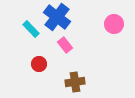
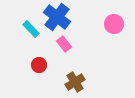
pink rectangle: moved 1 px left, 1 px up
red circle: moved 1 px down
brown cross: rotated 24 degrees counterclockwise
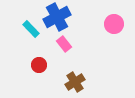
blue cross: rotated 24 degrees clockwise
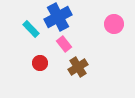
blue cross: moved 1 px right
red circle: moved 1 px right, 2 px up
brown cross: moved 3 px right, 15 px up
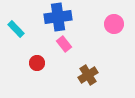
blue cross: rotated 20 degrees clockwise
cyan rectangle: moved 15 px left
red circle: moved 3 px left
brown cross: moved 10 px right, 8 px down
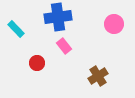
pink rectangle: moved 2 px down
brown cross: moved 10 px right, 1 px down
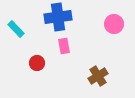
pink rectangle: rotated 28 degrees clockwise
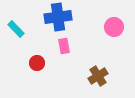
pink circle: moved 3 px down
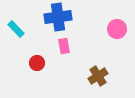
pink circle: moved 3 px right, 2 px down
